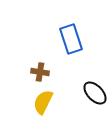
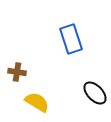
brown cross: moved 23 px left
yellow semicircle: moved 6 px left; rotated 95 degrees clockwise
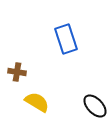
blue rectangle: moved 5 px left
black ellipse: moved 13 px down
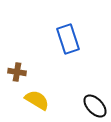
blue rectangle: moved 2 px right
yellow semicircle: moved 2 px up
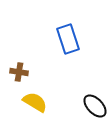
brown cross: moved 2 px right
yellow semicircle: moved 2 px left, 2 px down
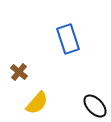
brown cross: rotated 30 degrees clockwise
yellow semicircle: moved 2 px right, 1 px down; rotated 100 degrees clockwise
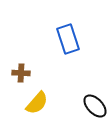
brown cross: moved 2 px right, 1 px down; rotated 36 degrees counterclockwise
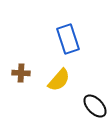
yellow semicircle: moved 22 px right, 23 px up
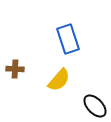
brown cross: moved 6 px left, 4 px up
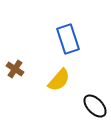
brown cross: rotated 30 degrees clockwise
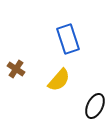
brown cross: moved 1 px right
black ellipse: rotated 70 degrees clockwise
